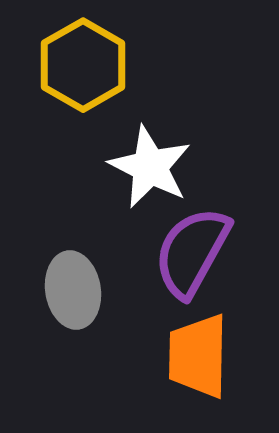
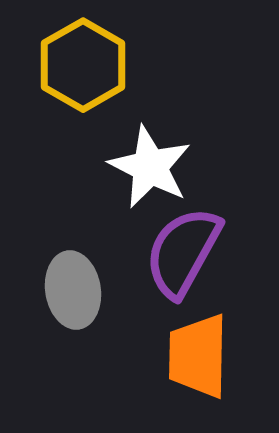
purple semicircle: moved 9 px left
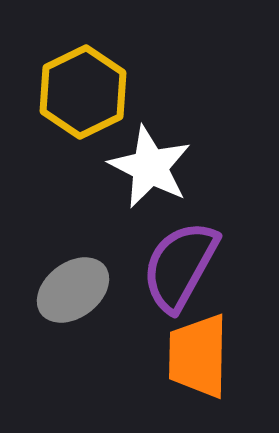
yellow hexagon: moved 27 px down; rotated 4 degrees clockwise
purple semicircle: moved 3 px left, 14 px down
gray ellipse: rotated 62 degrees clockwise
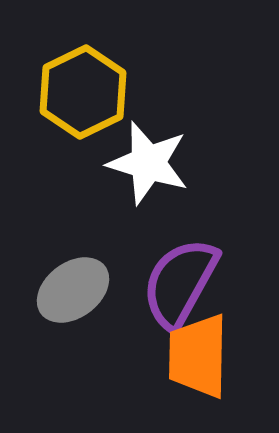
white star: moved 2 px left, 4 px up; rotated 10 degrees counterclockwise
purple semicircle: moved 17 px down
